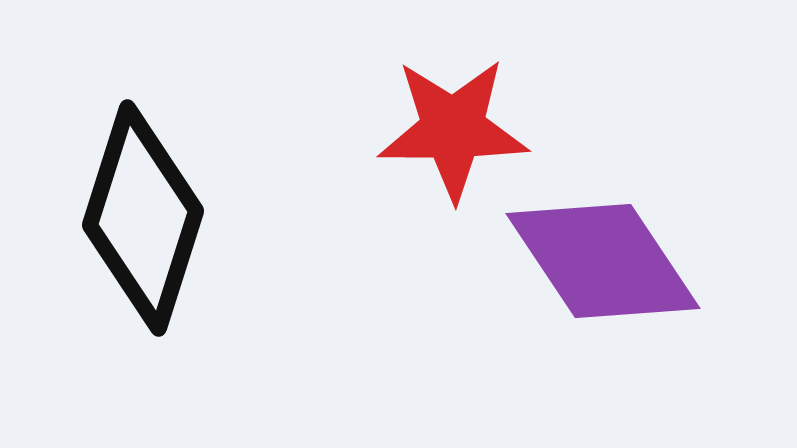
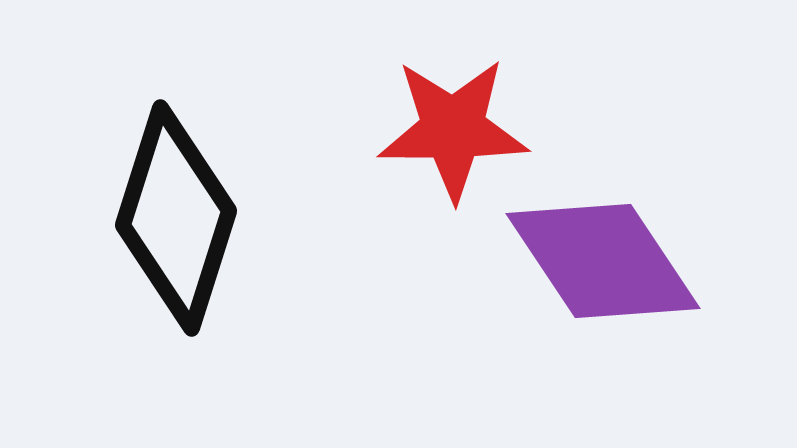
black diamond: moved 33 px right
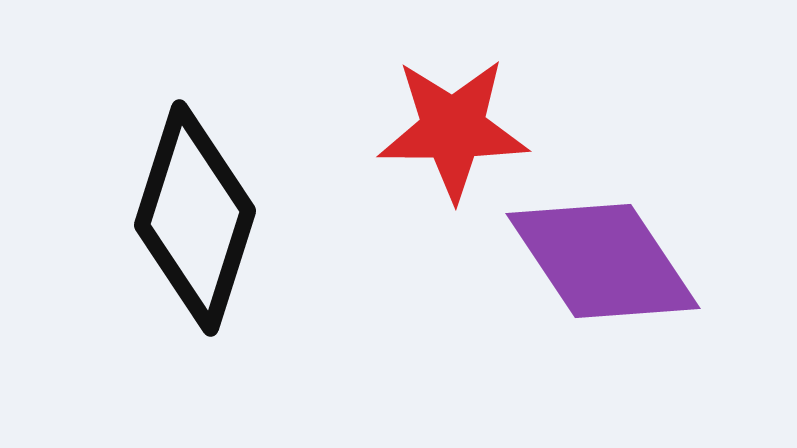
black diamond: moved 19 px right
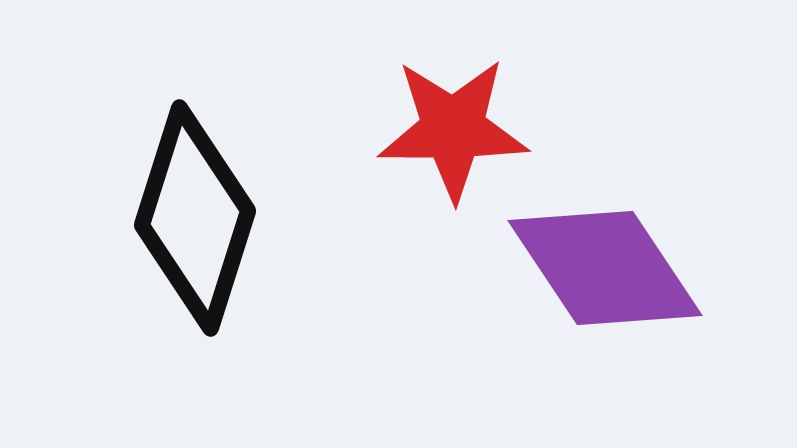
purple diamond: moved 2 px right, 7 px down
